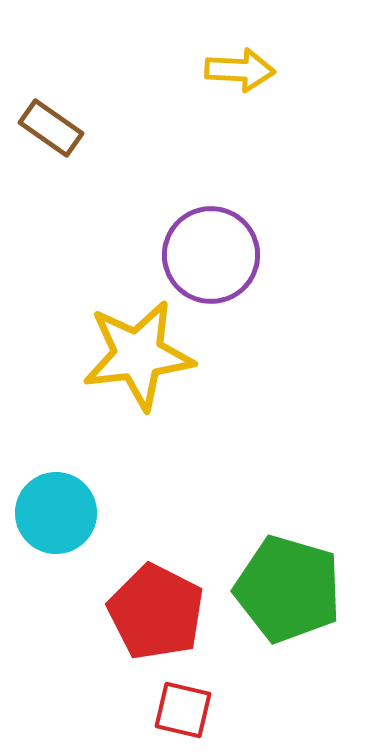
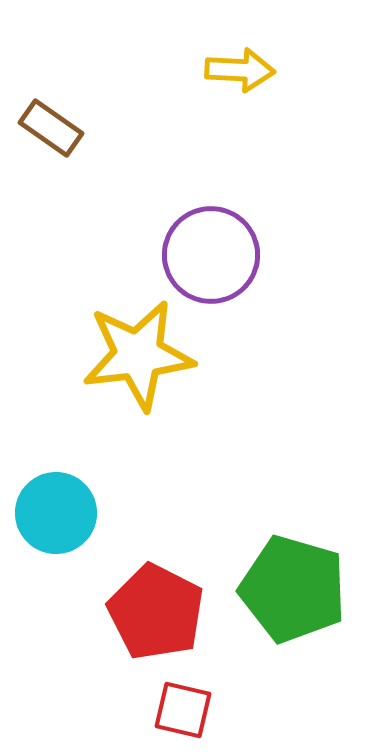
green pentagon: moved 5 px right
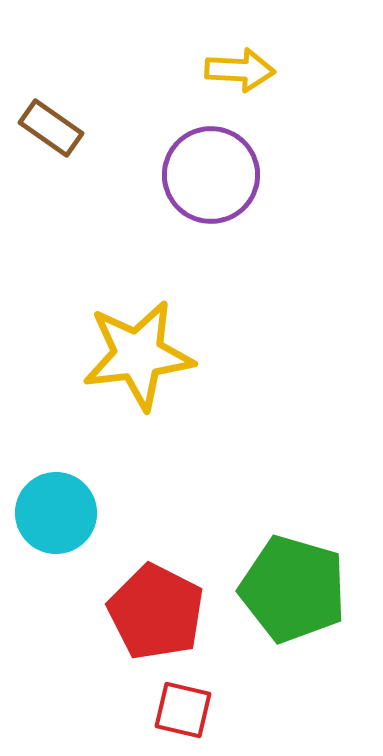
purple circle: moved 80 px up
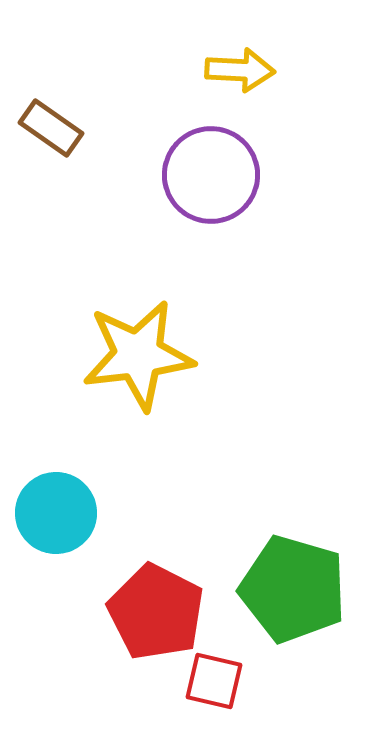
red square: moved 31 px right, 29 px up
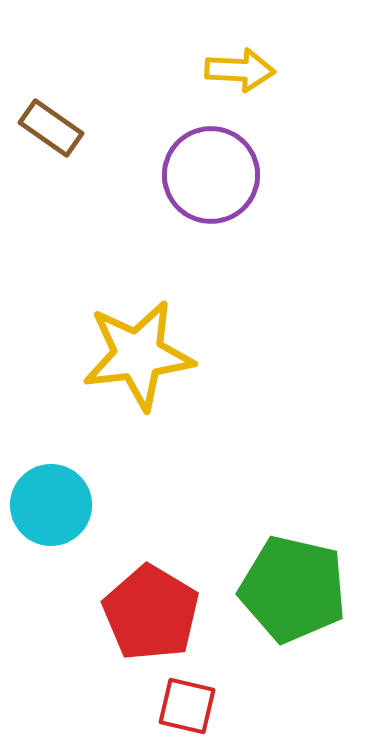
cyan circle: moved 5 px left, 8 px up
green pentagon: rotated 3 degrees counterclockwise
red pentagon: moved 5 px left, 1 px down; rotated 4 degrees clockwise
red square: moved 27 px left, 25 px down
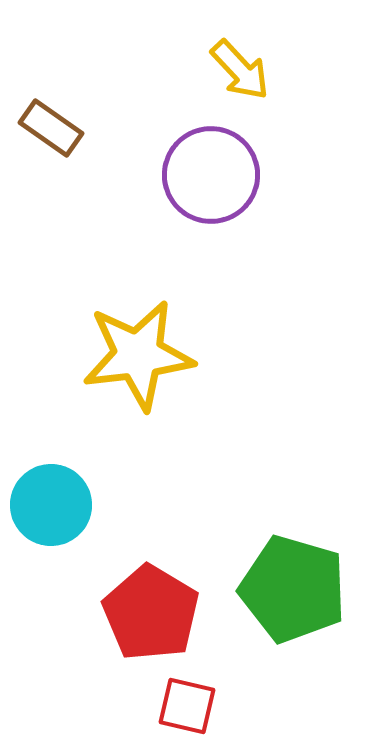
yellow arrow: rotated 44 degrees clockwise
green pentagon: rotated 3 degrees clockwise
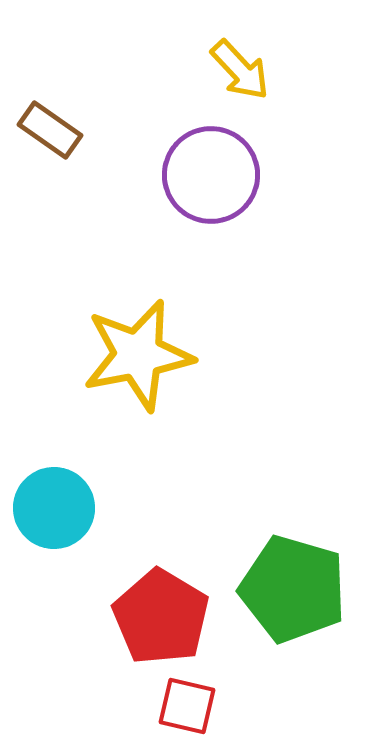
brown rectangle: moved 1 px left, 2 px down
yellow star: rotated 4 degrees counterclockwise
cyan circle: moved 3 px right, 3 px down
red pentagon: moved 10 px right, 4 px down
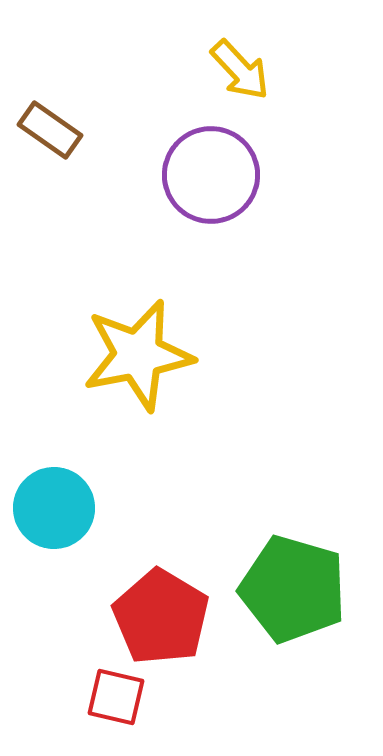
red square: moved 71 px left, 9 px up
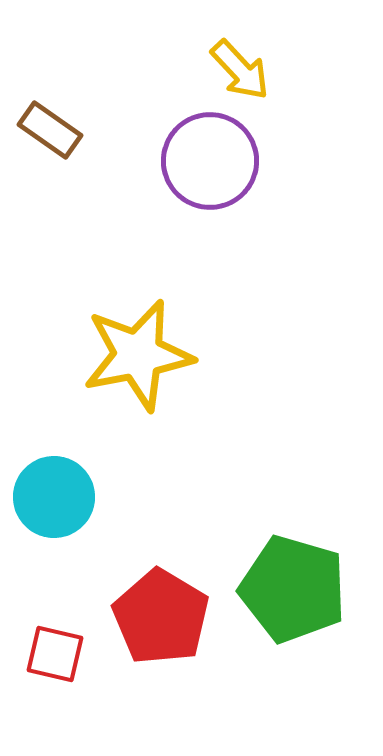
purple circle: moved 1 px left, 14 px up
cyan circle: moved 11 px up
red square: moved 61 px left, 43 px up
